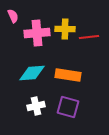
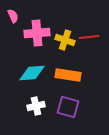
yellow cross: moved 11 px down; rotated 18 degrees clockwise
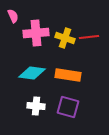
pink cross: moved 1 px left
yellow cross: moved 2 px up
cyan diamond: rotated 12 degrees clockwise
white cross: rotated 18 degrees clockwise
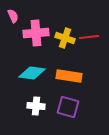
orange rectangle: moved 1 px right, 1 px down
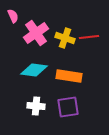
pink cross: rotated 30 degrees counterclockwise
cyan diamond: moved 2 px right, 3 px up
purple square: rotated 25 degrees counterclockwise
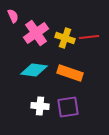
orange rectangle: moved 1 px right, 3 px up; rotated 10 degrees clockwise
white cross: moved 4 px right
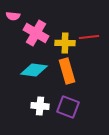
pink semicircle: rotated 120 degrees clockwise
pink cross: rotated 25 degrees counterclockwise
yellow cross: moved 5 px down; rotated 18 degrees counterclockwise
orange rectangle: moved 3 px left, 2 px up; rotated 55 degrees clockwise
purple square: rotated 30 degrees clockwise
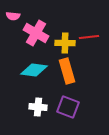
white cross: moved 2 px left, 1 px down
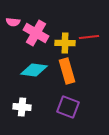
pink semicircle: moved 6 px down
white cross: moved 16 px left
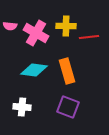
pink semicircle: moved 3 px left, 4 px down
yellow cross: moved 1 px right, 17 px up
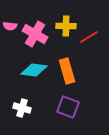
pink cross: moved 1 px left, 1 px down
red line: rotated 24 degrees counterclockwise
white cross: moved 1 px down; rotated 12 degrees clockwise
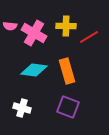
pink cross: moved 1 px left, 1 px up
